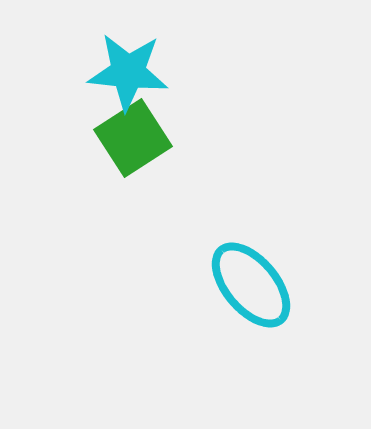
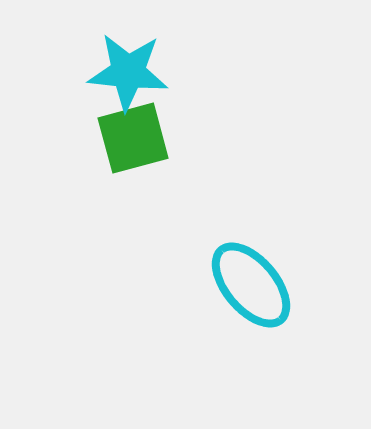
green square: rotated 18 degrees clockwise
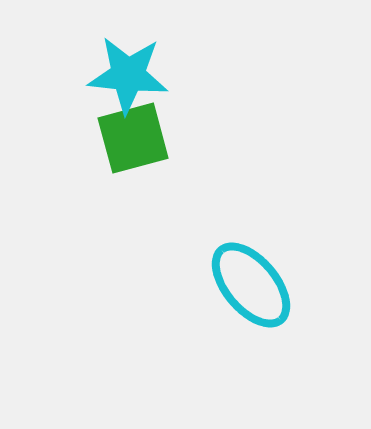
cyan star: moved 3 px down
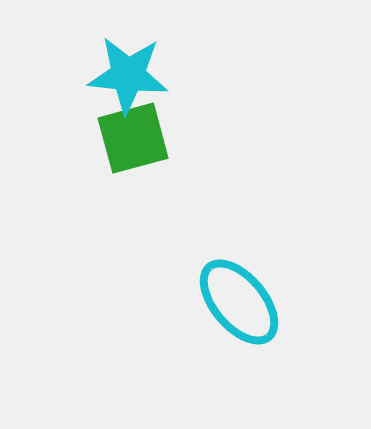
cyan ellipse: moved 12 px left, 17 px down
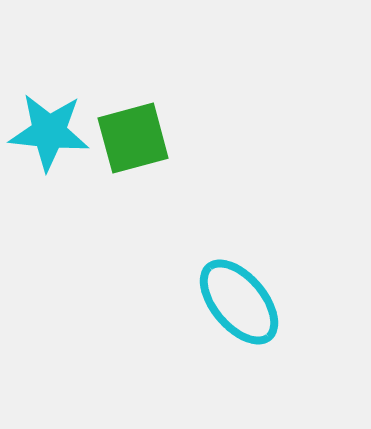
cyan star: moved 79 px left, 57 px down
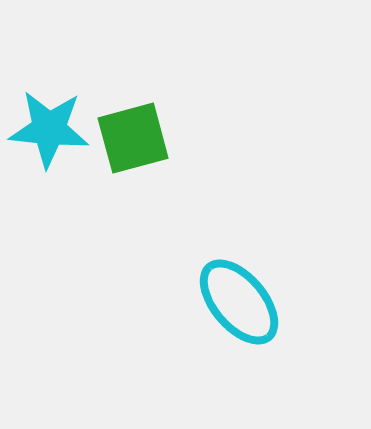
cyan star: moved 3 px up
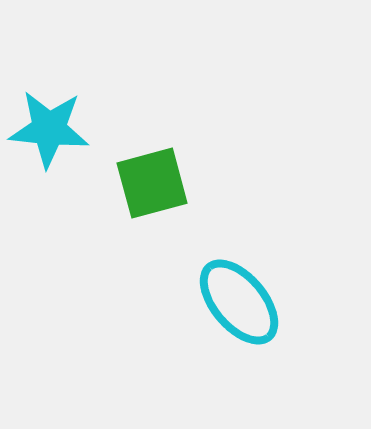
green square: moved 19 px right, 45 px down
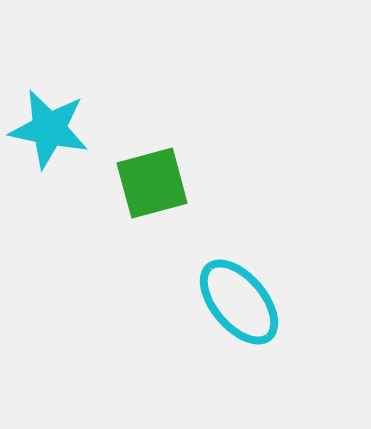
cyan star: rotated 6 degrees clockwise
